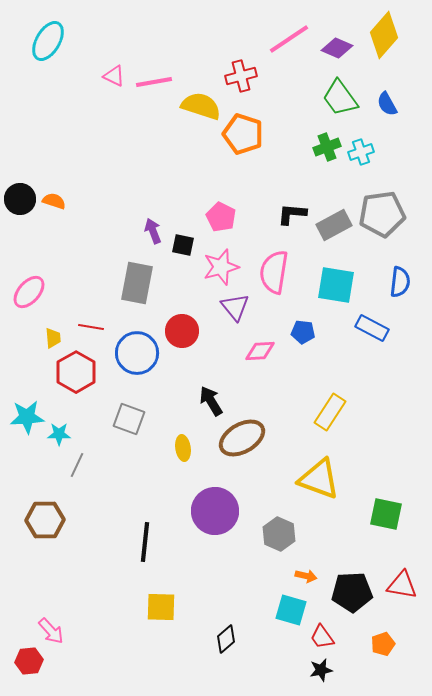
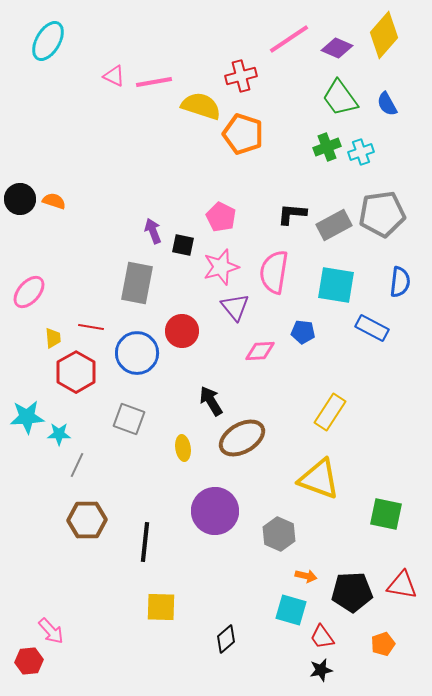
brown hexagon at (45, 520): moved 42 px right
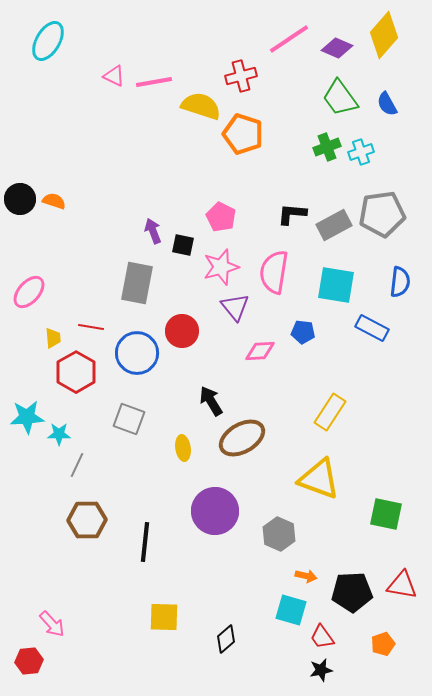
yellow square at (161, 607): moved 3 px right, 10 px down
pink arrow at (51, 631): moved 1 px right, 7 px up
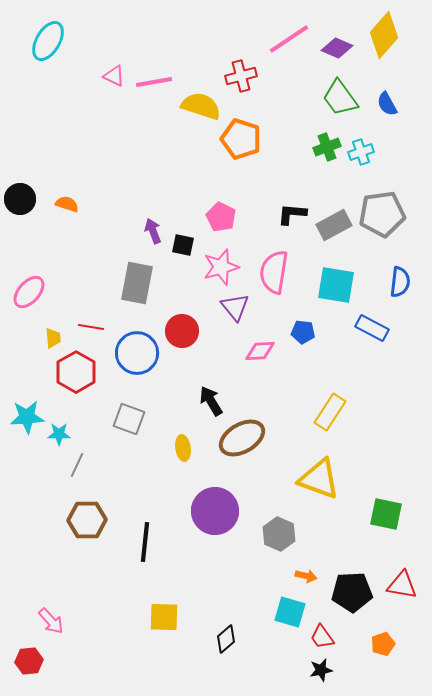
orange pentagon at (243, 134): moved 2 px left, 5 px down
orange semicircle at (54, 201): moved 13 px right, 3 px down
cyan square at (291, 610): moved 1 px left, 2 px down
pink arrow at (52, 624): moved 1 px left, 3 px up
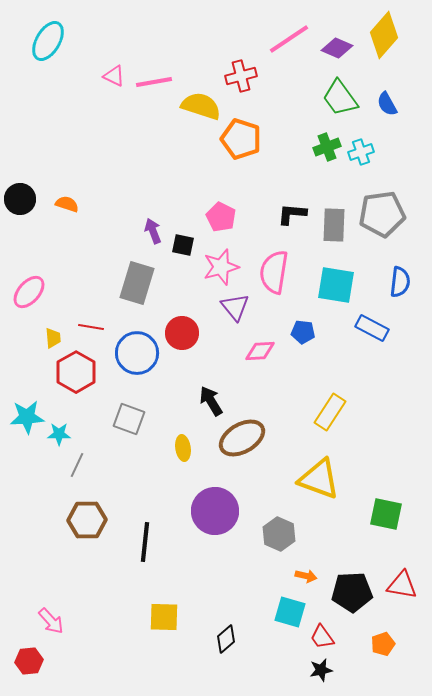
gray rectangle at (334, 225): rotated 60 degrees counterclockwise
gray rectangle at (137, 283): rotated 6 degrees clockwise
red circle at (182, 331): moved 2 px down
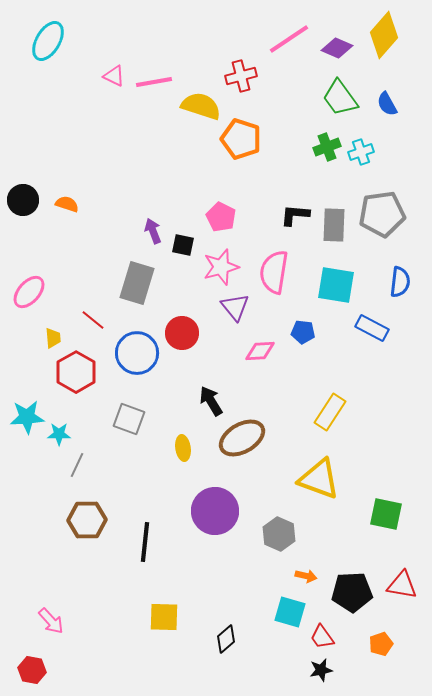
black circle at (20, 199): moved 3 px right, 1 px down
black L-shape at (292, 214): moved 3 px right, 1 px down
red line at (91, 327): moved 2 px right, 7 px up; rotated 30 degrees clockwise
orange pentagon at (383, 644): moved 2 px left
red hexagon at (29, 661): moved 3 px right, 9 px down; rotated 16 degrees clockwise
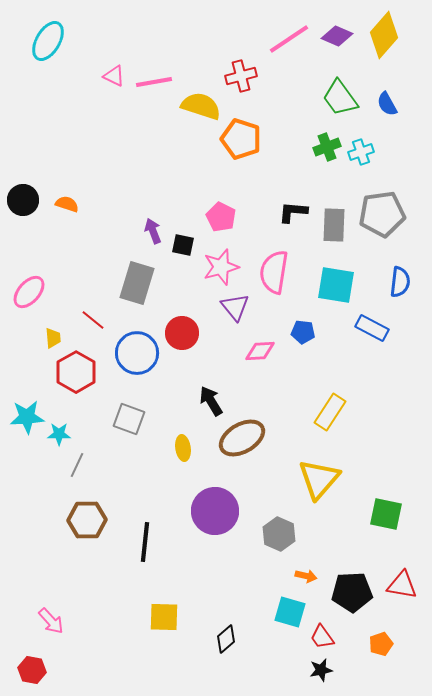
purple diamond at (337, 48): moved 12 px up
black L-shape at (295, 215): moved 2 px left, 3 px up
yellow triangle at (319, 479): rotated 51 degrees clockwise
